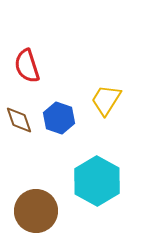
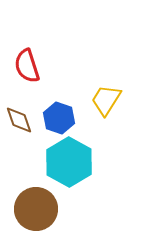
cyan hexagon: moved 28 px left, 19 px up
brown circle: moved 2 px up
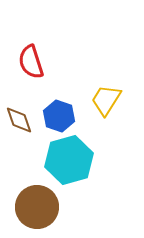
red semicircle: moved 4 px right, 4 px up
blue hexagon: moved 2 px up
cyan hexagon: moved 2 px up; rotated 15 degrees clockwise
brown circle: moved 1 px right, 2 px up
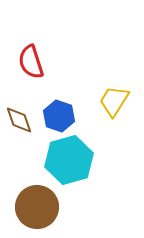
yellow trapezoid: moved 8 px right, 1 px down
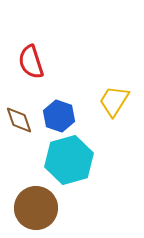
brown circle: moved 1 px left, 1 px down
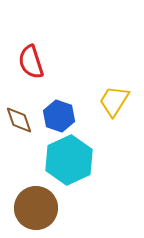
cyan hexagon: rotated 9 degrees counterclockwise
